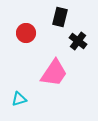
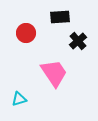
black rectangle: rotated 72 degrees clockwise
black cross: rotated 12 degrees clockwise
pink trapezoid: rotated 68 degrees counterclockwise
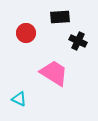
black cross: rotated 24 degrees counterclockwise
pink trapezoid: rotated 24 degrees counterclockwise
cyan triangle: rotated 42 degrees clockwise
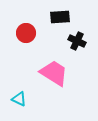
black cross: moved 1 px left
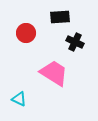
black cross: moved 2 px left, 1 px down
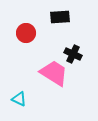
black cross: moved 2 px left, 12 px down
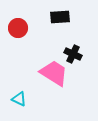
red circle: moved 8 px left, 5 px up
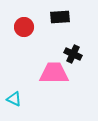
red circle: moved 6 px right, 1 px up
pink trapezoid: rotated 32 degrees counterclockwise
cyan triangle: moved 5 px left
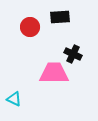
red circle: moved 6 px right
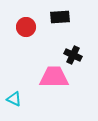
red circle: moved 4 px left
black cross: moved 1 px down
pink trapezoid: moved 4 px down
